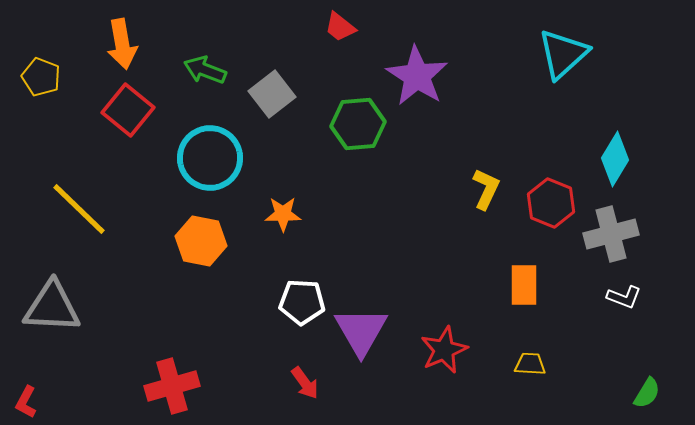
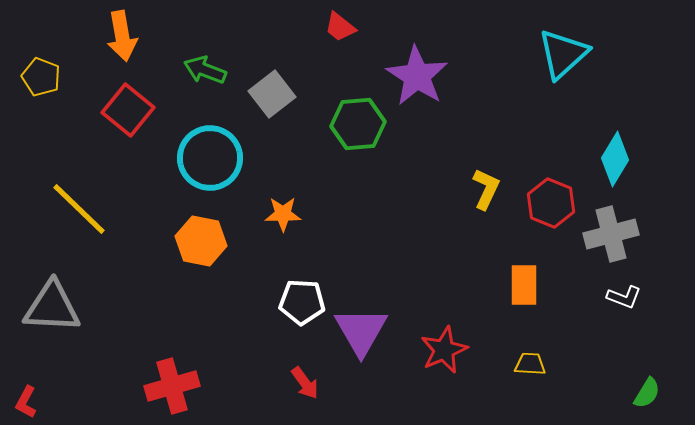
orange arrow: moved 8 px up
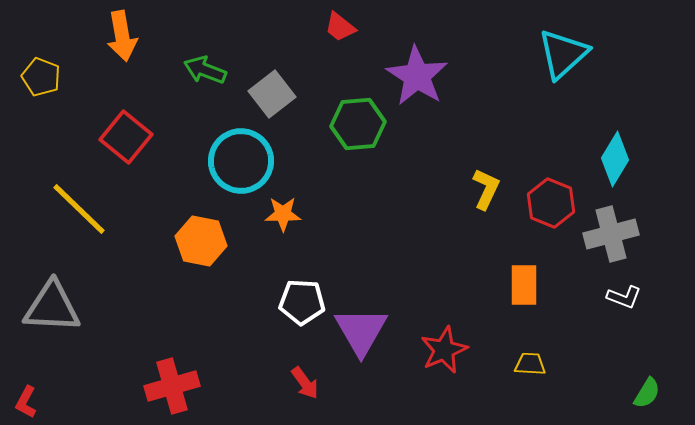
red square: moved 2 px left, 27 px down
cyan circle: moved 31 px right, 3 px down
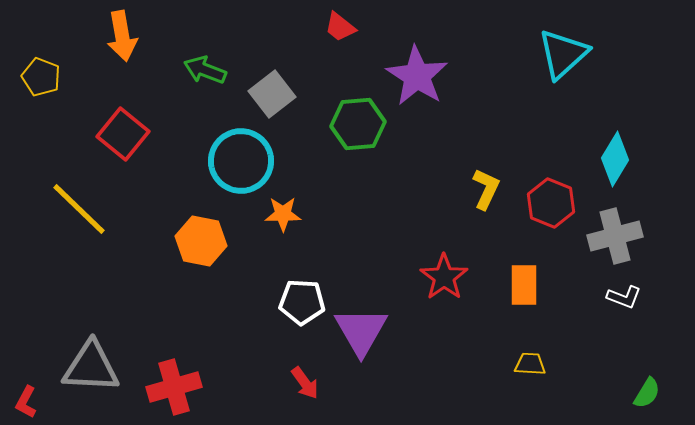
red square: moved 3 px left, 3 px up
gray cross: moved 4 px right, 2 px down
gray triangle: moved 39 px right, 60 px down
red star: moved 73 px up; rotated 12 degrees counterclockwise
red cross: moved 2 px right, 1 px down
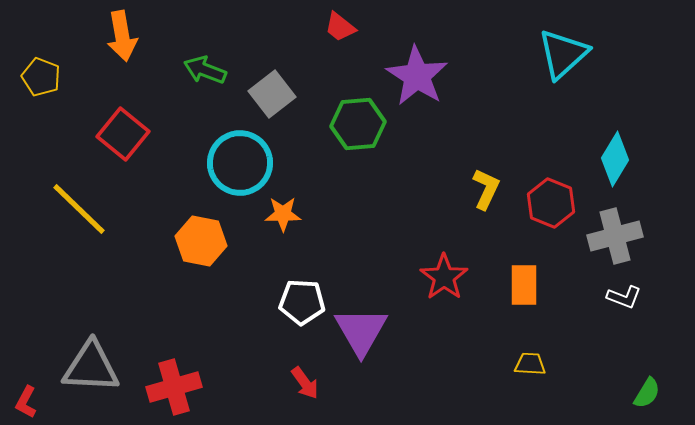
cyan circle: moved 1 px left, 2 px down
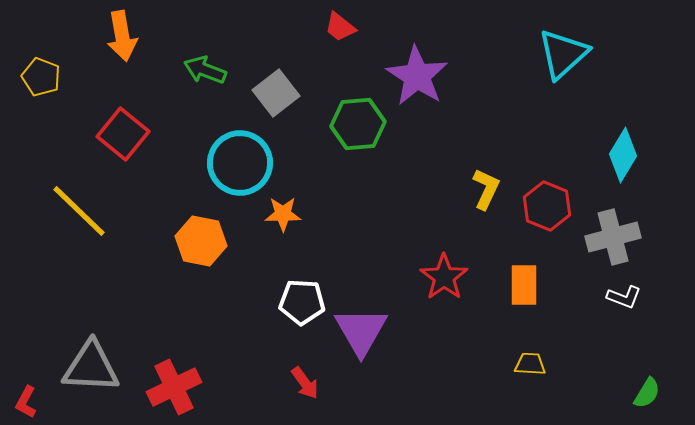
gray square: moved 4 px right, 1 px up
cyan diamond: moved 8 px right, 4 px up
red hexagon: moved 4 px left, 3 px down
yellow line: moved 2 px down
gray cross: moved 2 px left, 1 px down
red cross: rotated 10 degrees counterclockwise
